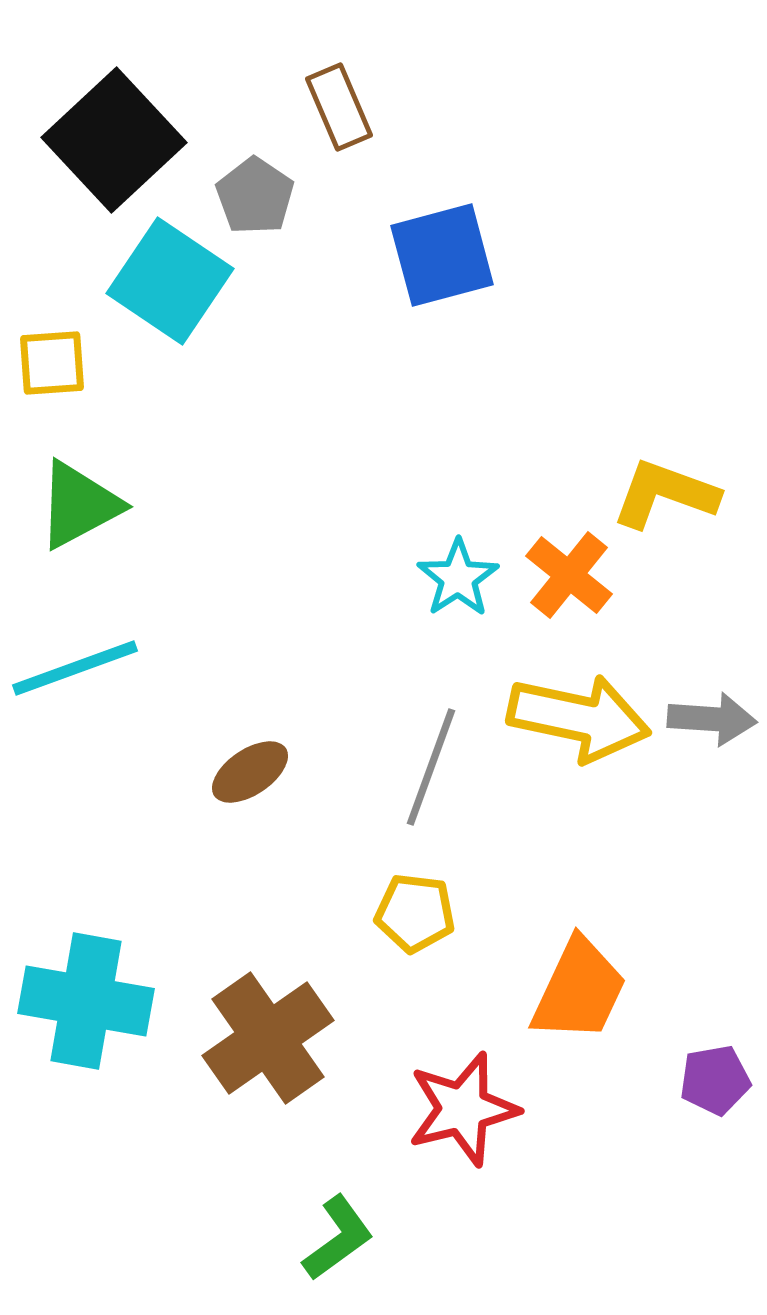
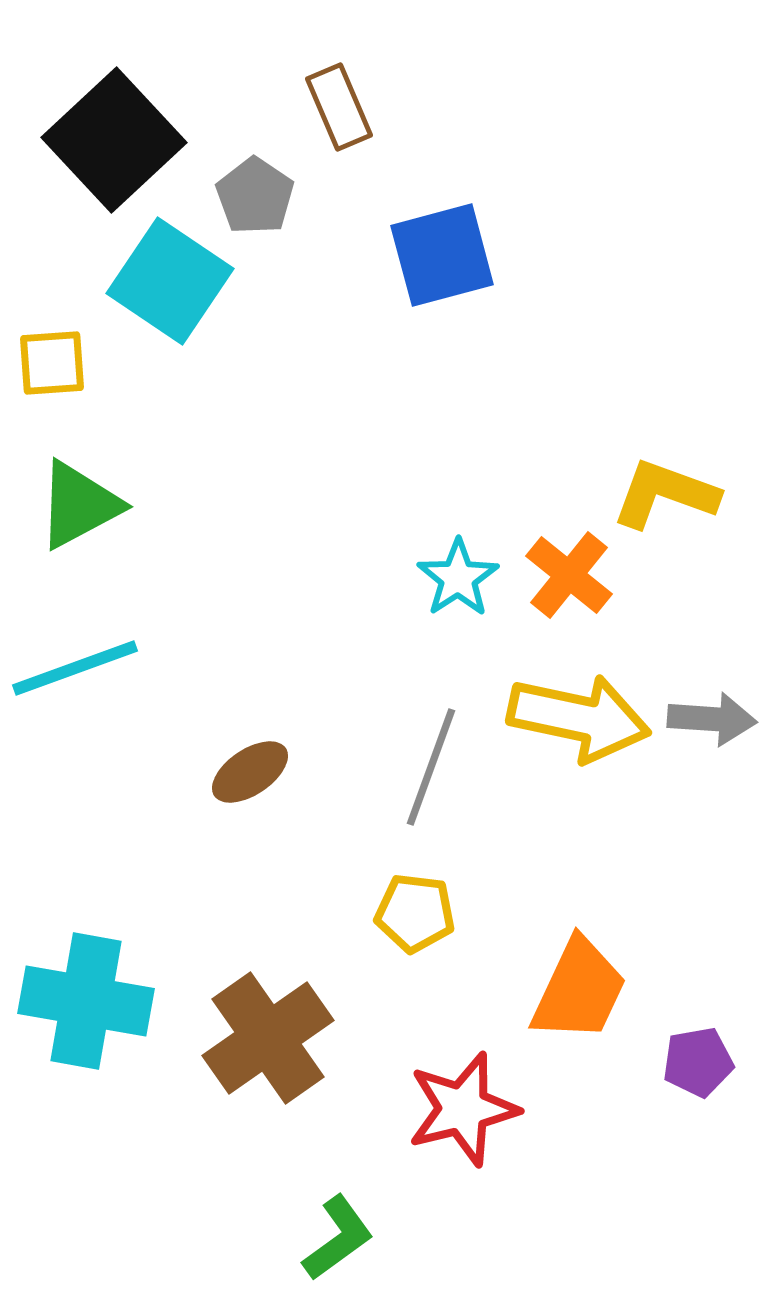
purple pentagon: moved 17 px left, 18 px up
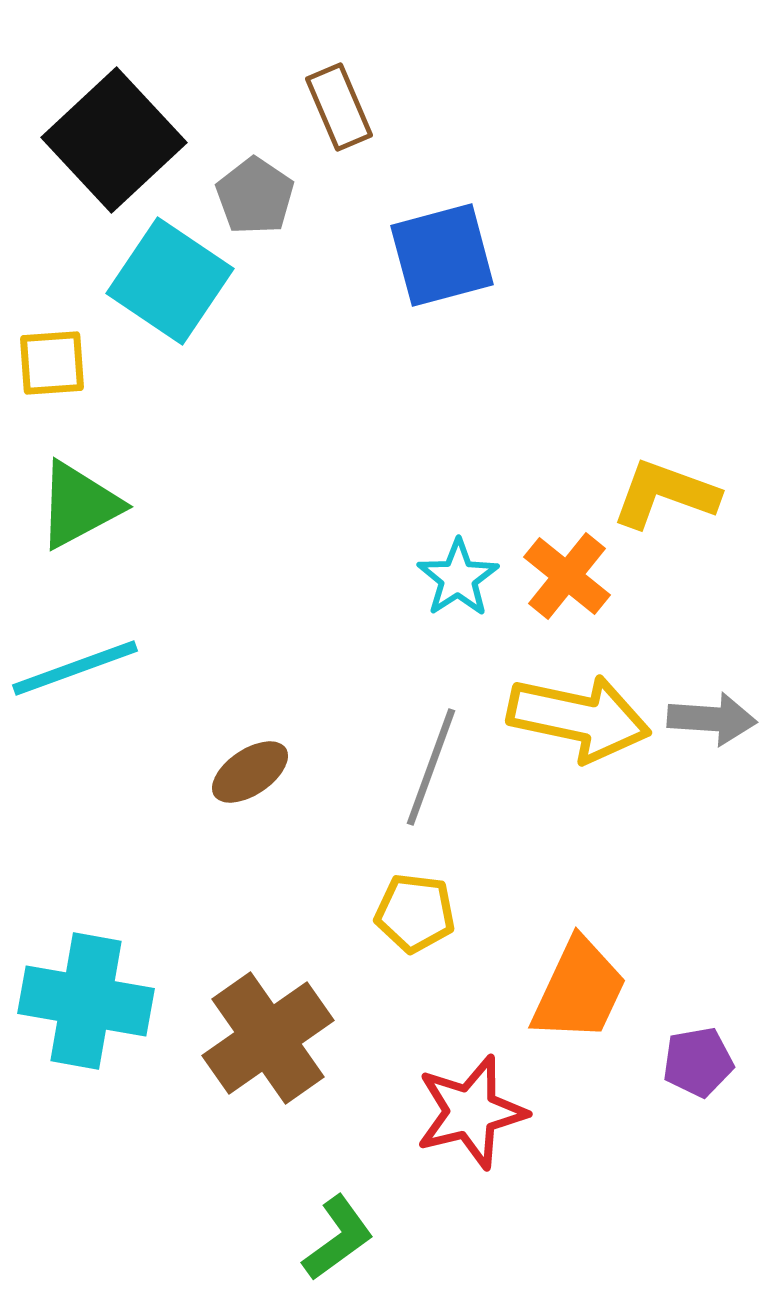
orange cross: moved 2 px left, 1 px down
red star: moved 8 px right, 3 px down
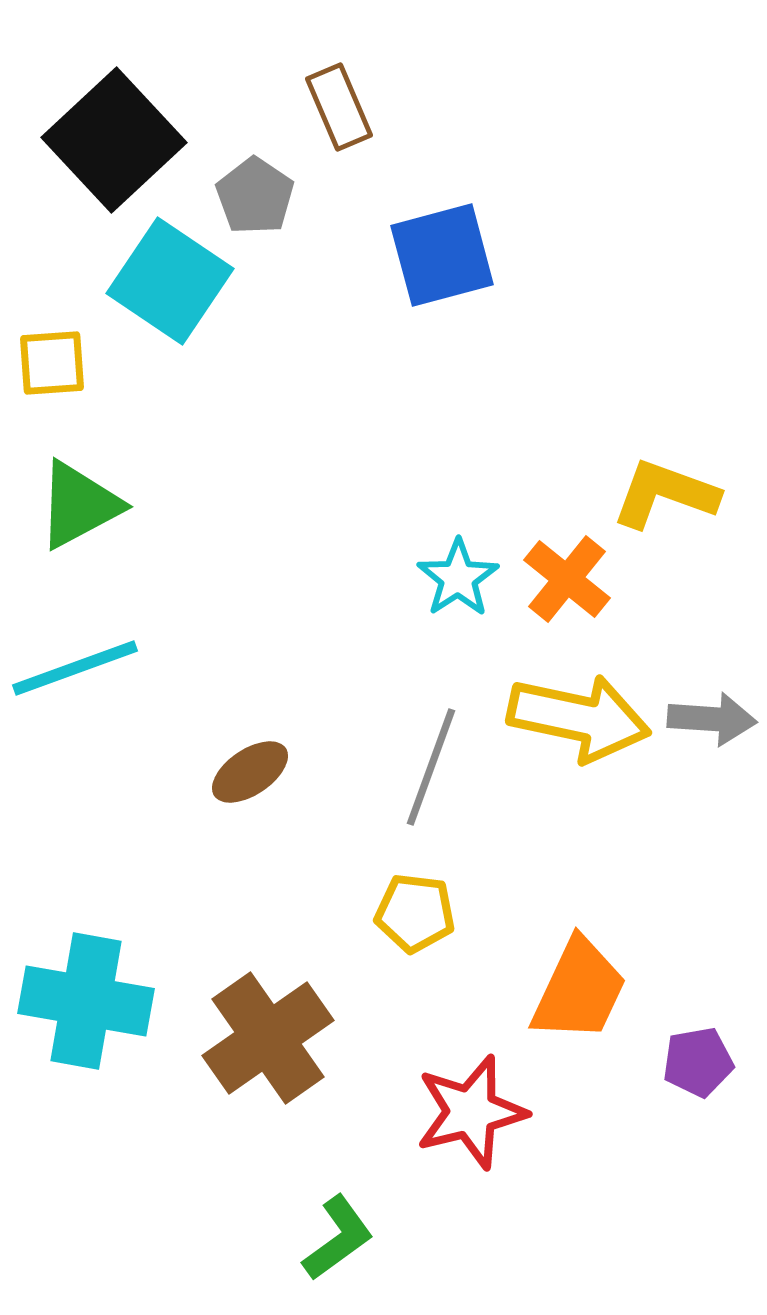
orange cross: moved 3 px down
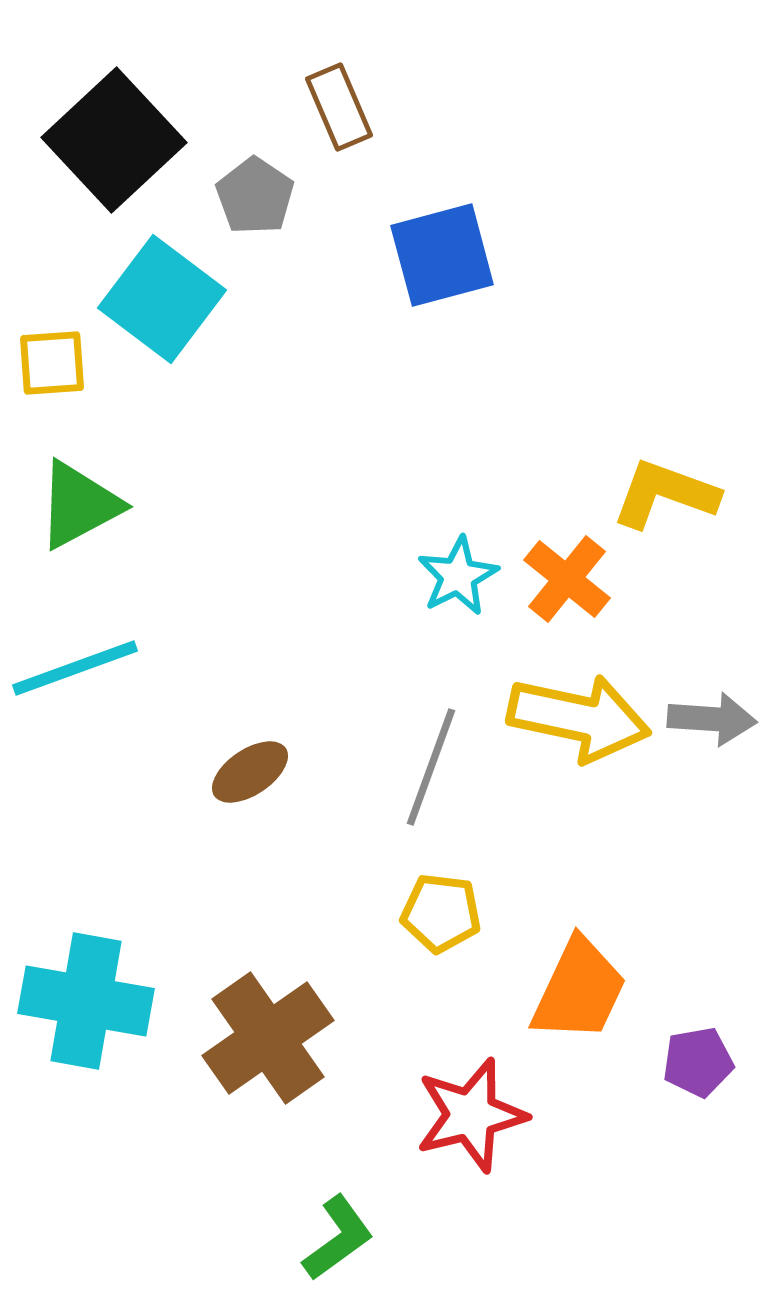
cyan square: moved 8 px left, 18 px down; rotated 3 degrees clockwise
cyan star: moved 2 px up; rotated 6 degrees clockwise
yellow pentagon: moved 26 px right
red star: moved 3 px down
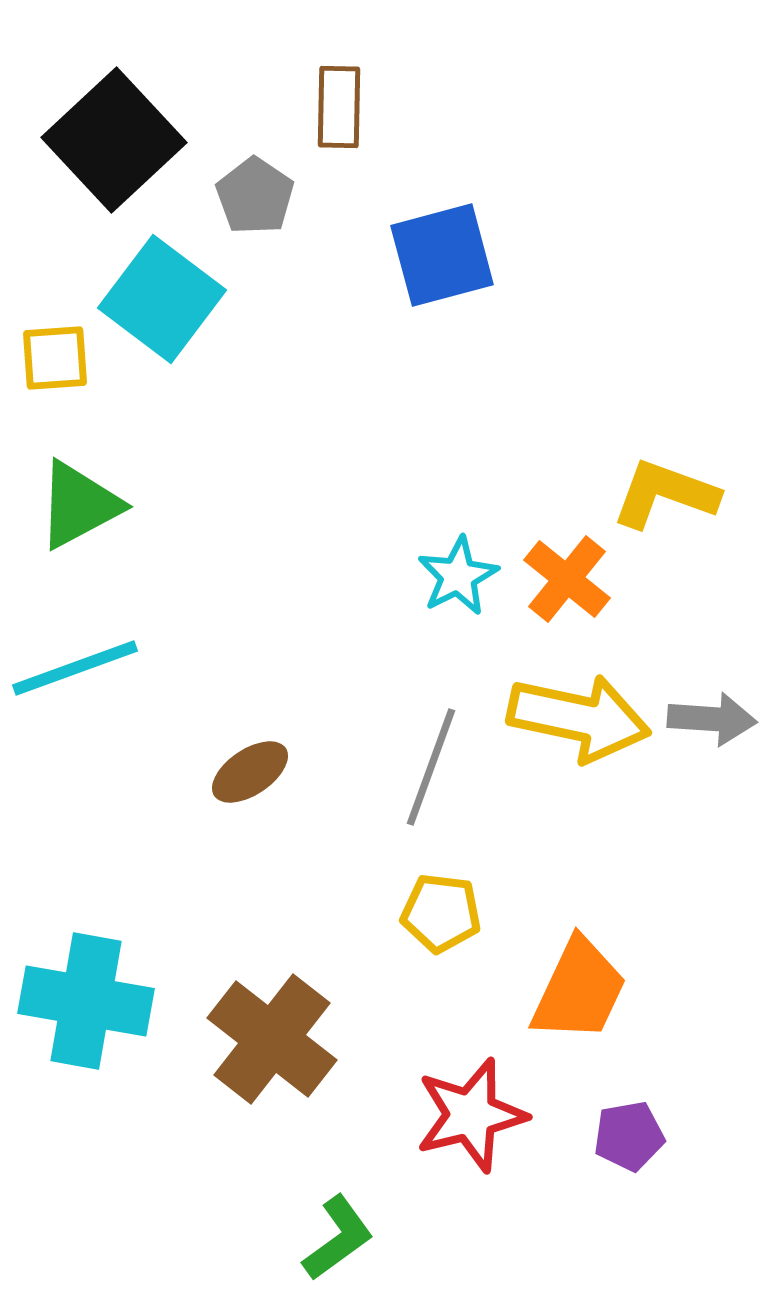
brown rectangle: rotated 24 degrees clockwise
yellow square: moved 3 px right, 5 px up
brown cross: moved 4 px right, 1 px down; rotated 17 degrees counterclockwise
purple pentagon: moved 69 px left, 74 px down
